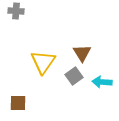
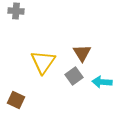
brown square: moved 2 px left, 3 px up; rotated 24 degrees clockwise
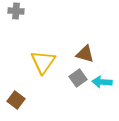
brown triangle: moved 3 px right, 1 px down; rotated 42 degrees counterclockwise
gray square: moved 4 px right, 2 px down
brown square: rotated 12 degrees clockwise
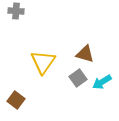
cyan arrow: rotated 36 degrees counterclockwise
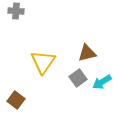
brown triangle: moved 2 px right, 1 px up; rotated 30 degrees counterclockwise
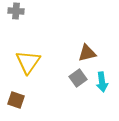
yellow triangle: moved 15 px left
cyan arrow: rotated 66 degrees counterclockwise
brown square: rotated 18 degrees counterclockwise
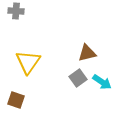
cyan arrow: rotated 48 degrees counterclockwise
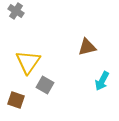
gray cross: rotated 28 degrees clockwise
brown triangle: moved 6 px up
gray square: moved 33 px left, 7 px down; rotated 24 degrees counterclockwise
cyan arrow: moved 1 px up; rotated 84 degrees clockwise
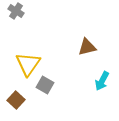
yellow triangle: moved 2 px down
brown square: rotated 24 degrees clockwise
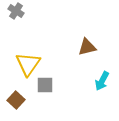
gray square: rotated 30 degrees counterclockwise
